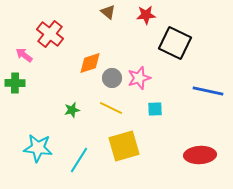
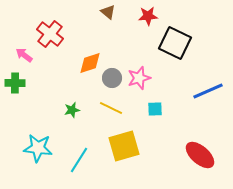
red star: moved 2 px right, 1 px down
blue line: rotated 36 degrees counterclockwise
red ellipse: rotated 44 degrees clockwise
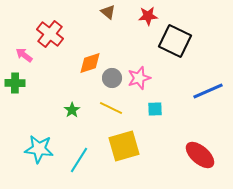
black square: moved 2 px up
green star: rotated 21 degrees counterclockwise
cyan star: moved 1 px right, 1 px down
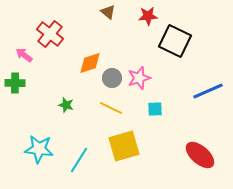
green star: moved 6 px left, 5 px up; rotated 21 degrees counterclockwise
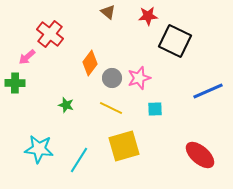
pink arrow: moved 3 px right, 2 px down; rotated 78 degrees counterclockwise
orange diamond: rotated 35 degrees counterclockwise
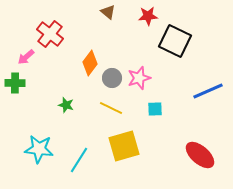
pink arrow: moved 1 px left
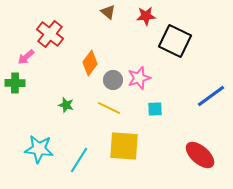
red star: moved 2 px left
gray circle: moved 1 px right, 2 px down
blue line: moved 3 px right, 5 px down; rotated 12 degrees counterclockwise
yellow line: moved 2 px left
yellow square: rotated 20 degrees clockwise
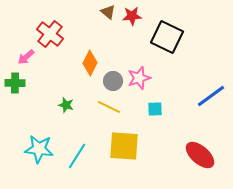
red star: moved 14 px left
black square: moved 8 px left, 4 px up
orange diamond: rotated 10 degrees counterclockwise
gray circle: moved 1 px down
yellow line: moved 1 px up
cyan line: moved 2 px left, 4 px up
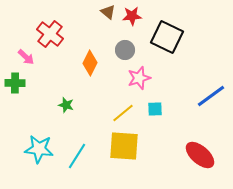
pink arrow: rotated 96 degrees counterclockwise
gray circle: moved 12 px right, 31 px up
yellow line: moved 14 px right, 6 px down; rotated 65 degrees counterclockwise
